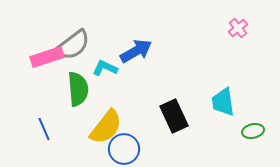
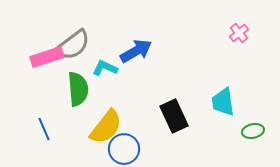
pink cross: moved 1 px right, 5 px down
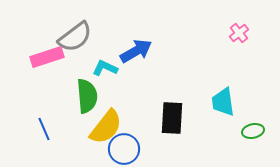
gray semicircle: moved 2 px right, 8 px up
green semicircle: moved 9 px right, 7 px down
black rectangle: moved 2 px left, 2 px down; rotated 28 degrees clockwise
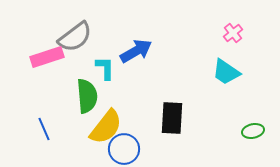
pink cross: moved 6 px left
cyan L-shape: rotated 65 degrees clockwise
cyan trapezoid: moved 3 px right, 30 px up; rotated 48 degrees counterclockwise
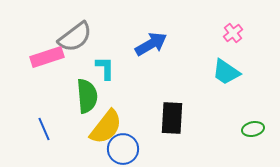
blue arrow: moved 15 px right, 7 px up
green ellipse: moved 2 px up
blue circle: moved 1 px left
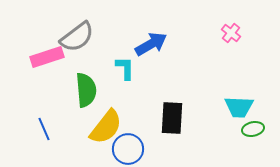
pink cross: moved 2 px left; rotated 12 degrees counterclockwise
gray semicircle: moved 2 px right
cyan L-shape: moved 20 px right
cyan trapezoid: moved 13 px right, 35 px down; rotated 32 degrees counterclockwise
green semicircle: moved 1 px left, 6 px up
blue circle: moved 5 px right
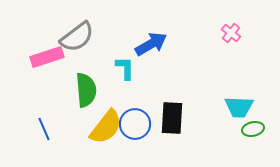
blue circle: moved 7 px right, 25 px up
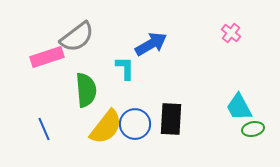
cyan trapezoid: rotated 60 degrees clockwise
black rectangle: moved 1 px left, 1 px down
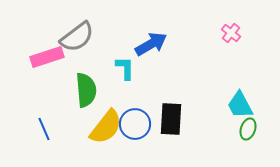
cyan trapezoid: moved 1 px right, 2 px up
green ellipse: moved 5 px left; rotated 60 degrees counterclockwise
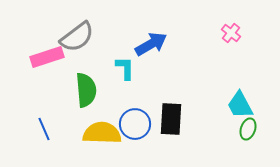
yellow semicircle: moved 4 px left, 6 px down; rotated 126 degrees counterclockwise
